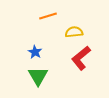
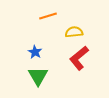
red L-shape: moved 2 px left
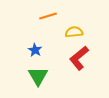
blue star: moved 2 px up
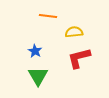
orange line: rotated 24 degrees clockwise
blue star: moved 1 px down
red L-shape: rotated 25 degrees clockwise
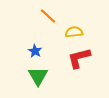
orange line: rotated 36 degrees clockwise
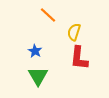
orange line: moved 1 px up
yellow semicircle: rotated 66 degrees counterclockwise
red L-shape: rotated 70 degrees counterclockwise
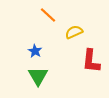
yellow semicircle: rotated 48 degrees clockwise
red L-shape: moved 12 px right, 3 px down
